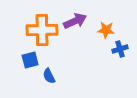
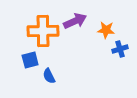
orange cross: moved 1 px right, 1 px down
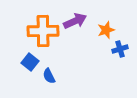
orange star: rotated 24 degrees counterclockwise
blue square: moved 2 px down; rotated 36 degrees counterclockwise
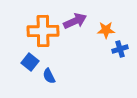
orange star: rotated 18 degrees clockwise
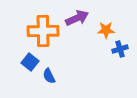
purple arrow: moved 2 px right, 3 px up
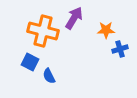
purple arrow: moved 3 px left; rotated 35 degrees counterclockwise
orange cross: rotated 16 degrees clockwise
blue square: rotated 12 degrees counterclockwise
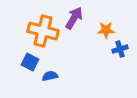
blue semicircle: moved 1 px right; rotated 105 degrees clockwise
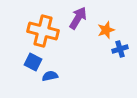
purple arrow: moved 4 px right
orange star: rotated 18 degrees counterclockwise
blue square: moved 3 px right
